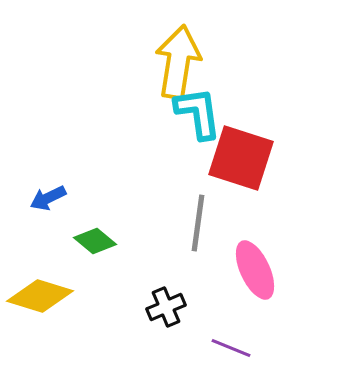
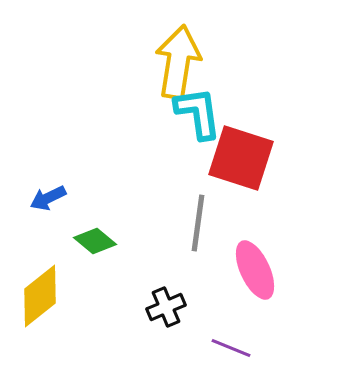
yellow diamond: rotated 56 degrees counterclockwise
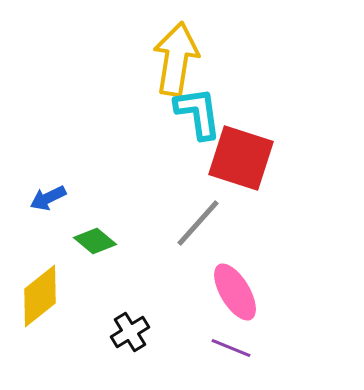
yellow arrow: moved 2 px left, 3 px up
gray line: rotated 34 degrees clockwise
pink ellipse: moved 20 px left, 22 px down; rotated 6 degrees counterclockwise
black cross: moved 36 px left, 25 px down; rotated 9 degrees counterclockwise
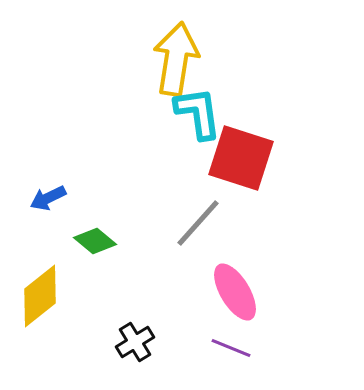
black cross: moved 5 px right, 10 px down
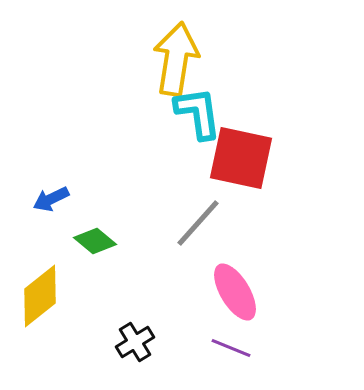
red square: rotated 6 degrees counterclockwise
blue arrow: moved 3 px right, 1 px down
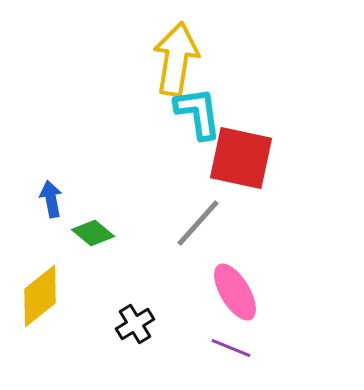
blue arrow: rotated 105 degrees clockwise
green diamond: moved 2 px left, 8 px up
black cross: moved 18 px up
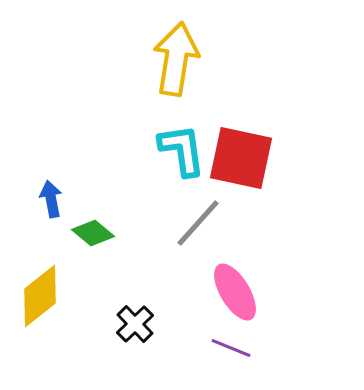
cyan L-shape: moved 16 px left, 37 px down
black cross: rotated 12 degrees counterclockwise
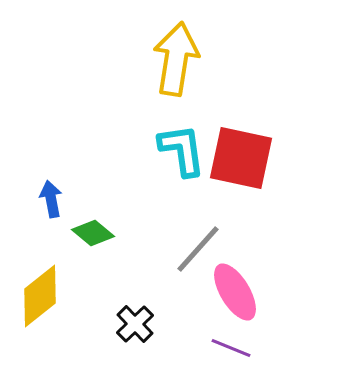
gray line: moved 26 px down
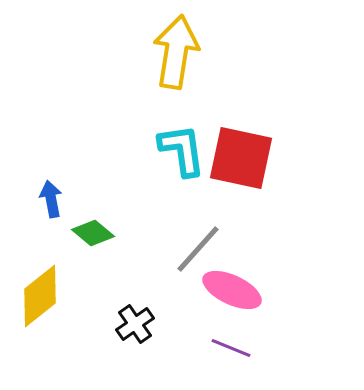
yellow arrow: moved 7 px up
pink ellipse: moved 3 px left, 2 px up; rotated 34 degrees counterclockwise
black cross: rotated 9 degrees clockwise
